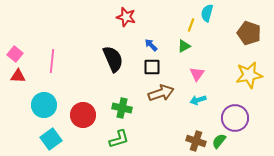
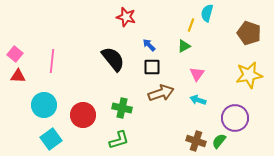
blue arrow: moved 2 px left
black semicircle: rotated 16 degrees counterclockwise
cyan arrow: rotated 35 degrees clockwise
green L-shape: moved 1 px down
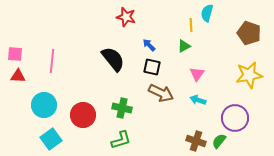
yellow line: rotated 24 degrees counterclockwise
pink square: rotated 35 degrees counterclockwise
black square: rotated 12 degrees clockwise
brown arrow: rotated 45 degrees clockwise
green L-shape: moved 2 px right
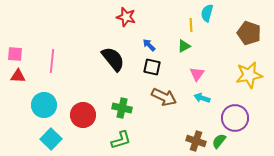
brown arrow: moved 3 px right, 4 px down
cyan arrow: moved 4 px right, 2 px up
cyan square: rotated 10 degrees counterclockwise
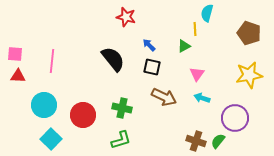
yellow line: moved 4 px right, 4 px down
green semicircle: moved 1 px left
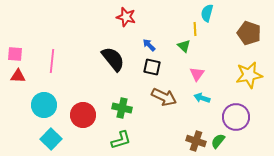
green triangle: rotated 48 degrees counterclockwise
purple circle: moved 1 px right, 1 px up
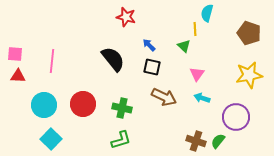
red circle: moved 11 px up
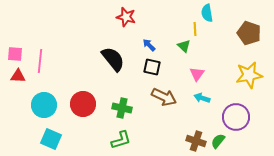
cyan semicircle: rotated 24 degrees counterclockwise
pink line: moved 12 px left
cyan square: rotated 20 degrees counterclockwise
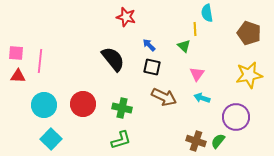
pink square: moved 1 px right, 1 px up
cyan square: rotated 20 degrees clockwise
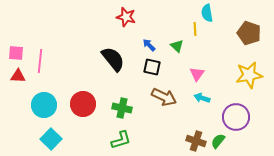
green triangle: moved 7 px left
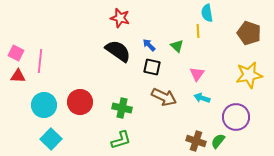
red star: moved 6 px left, 1 px down
yellow line: moved 3 px right, 2 px down
pink square: rotated 21 degrees clockwise
black semicircle: moved 5 px right, 8 px up; rotated 16 degrees counterclockwise
red circle: moved 3 px left, 2 px up
